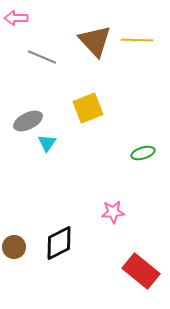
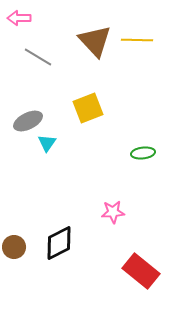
pink arrow: moved 3 px right
gray line: moved 4 px left; rotated 8 degrees clockwise
green ellipse: rotated 10 degrees clockwise
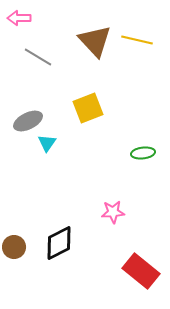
yellow line: rotated 12 degrees clockwise
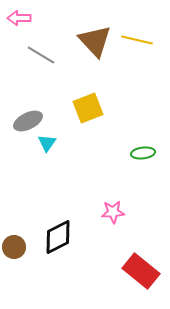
gray line: moved 3 px right, 2 px up
black diamond: moved 1 px left, 6 px up
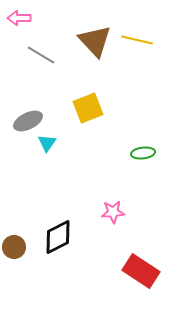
red rectangle: rotated 6 degrees counterclockwise
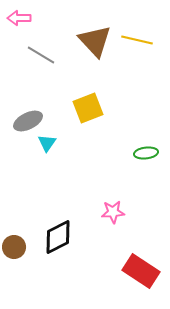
green ellipse: moved 3 px right
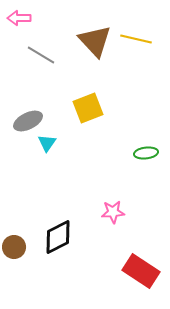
yellow line: moved 1 px left, 1 px up
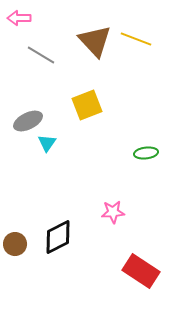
yellow line: rotated 8 degrees clockwise
yellow square: moved 1 px left, 3 px up
brown circle: moved 1 px right, 3 px up
